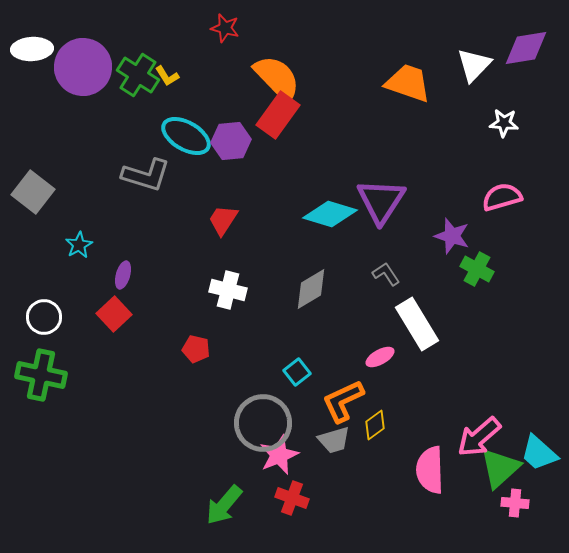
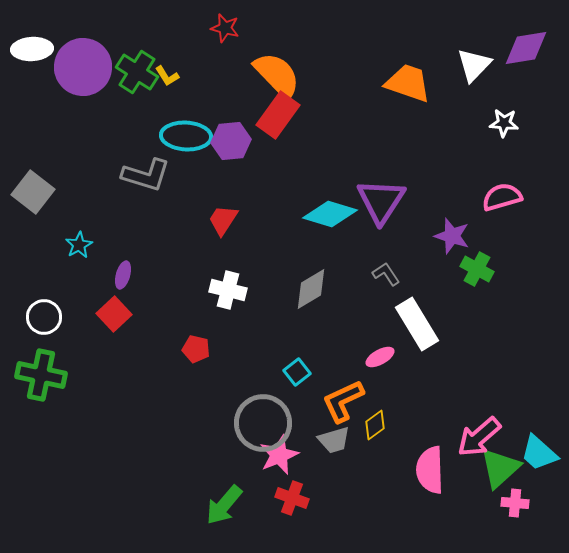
green cross at (138, 75): moved 1 px left, 3 px up
orange semicircle at (277, 78): moved 3 px up
cyan ellipse at (186, 136): rotated 27 degrees counterclockwise
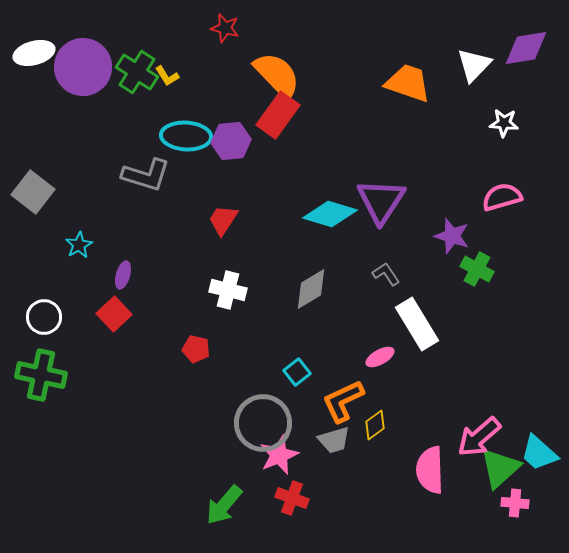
white ellipse at (32, 49): moved 2 px right, 4 px down; rotated 12 degrees counterclockwise
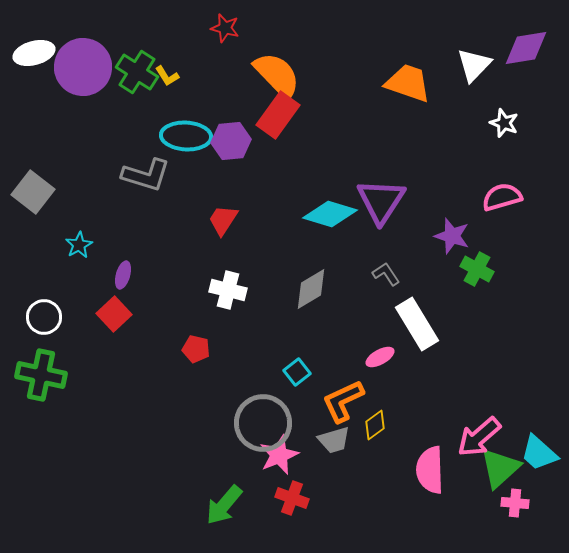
white star at (504, 123): rotated 16 degrees clockwise
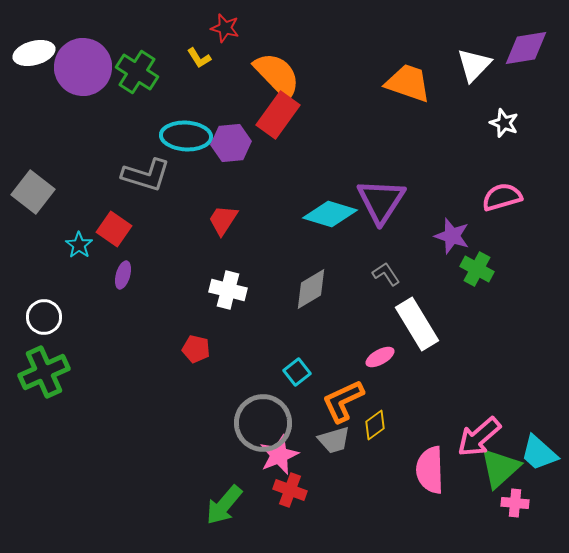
yellow L-shape at (167, 76): moved 32 px right, 18 px up
purple hexagon at (231, 141): moved 2 px down
cyan star at (79, 245): rotated 8 degrees counterclockwise
red square at (114, 314): moved 85 px up; rotated 12 degrees counterclockwise
green cross at (41, 375): moved 3 px right, 3 px up; rotated 36 degrees counterclockwise
red cross at (292, 498): moved 2 px left, 8 px up
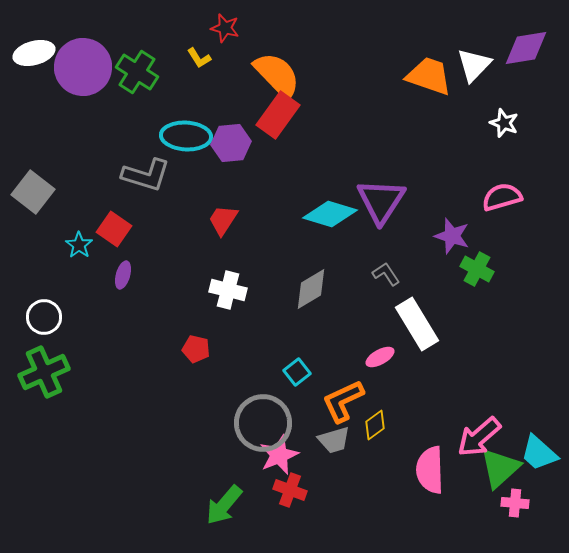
orange trapezoid at (408, 83): moved 21 px right, 7 px up
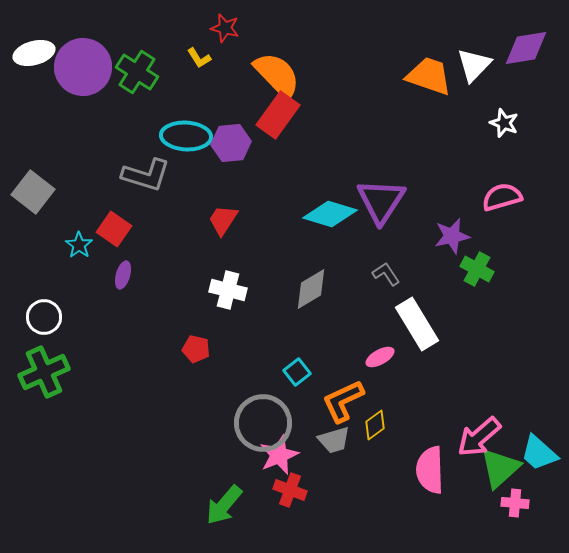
purple star at (452, 236): rotated 30 degrees counterclockwise
